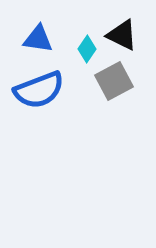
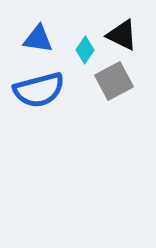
cyan diamond: moved 2 px left, 1 px down
blue semicircle: rotated 6 degrees clockwise
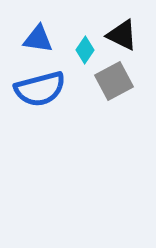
blue semicircle: moved 1 px right, 1 px up
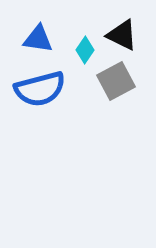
gray square: moved 2 px right
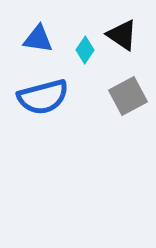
black triangle: rotated 8 degrees clockwise
gray square: moved 12 px right, 15 px down
blue semicircle: moved 3 px right, 8 px down
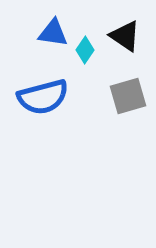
black triangle: moved 3 px right, 1 px down
blue triangle: moved 15 px right, 6 px up
gray square: rotated 12 degrees clockwise
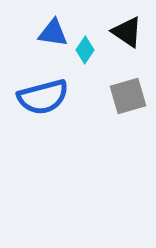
black triangle: moved 2 px right, 4 px up
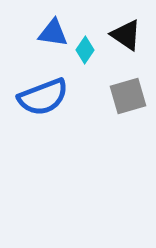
black triangle: moved 1 px left, 3 px down
blue semicircle: rotated 6 degrees counterclockwise
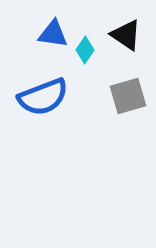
blue triangle: moved 1 px down
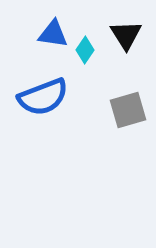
black triangle: rotated 24 degrees clockwise
gray square: moved 14 px down
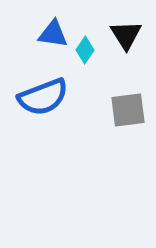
gray square: rotated 9 degrees clockwise
